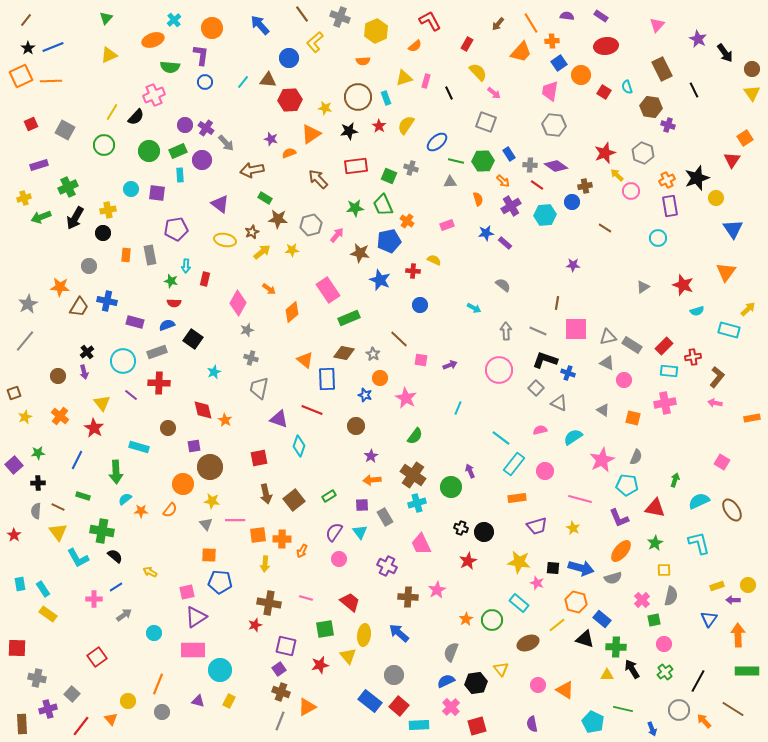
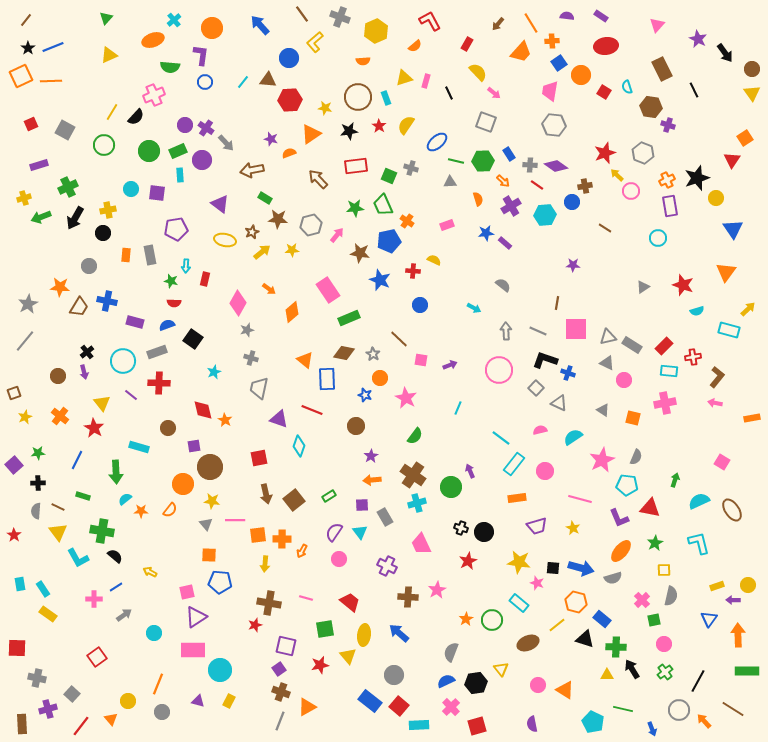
red triangle at (655, 508): moved 5 px left
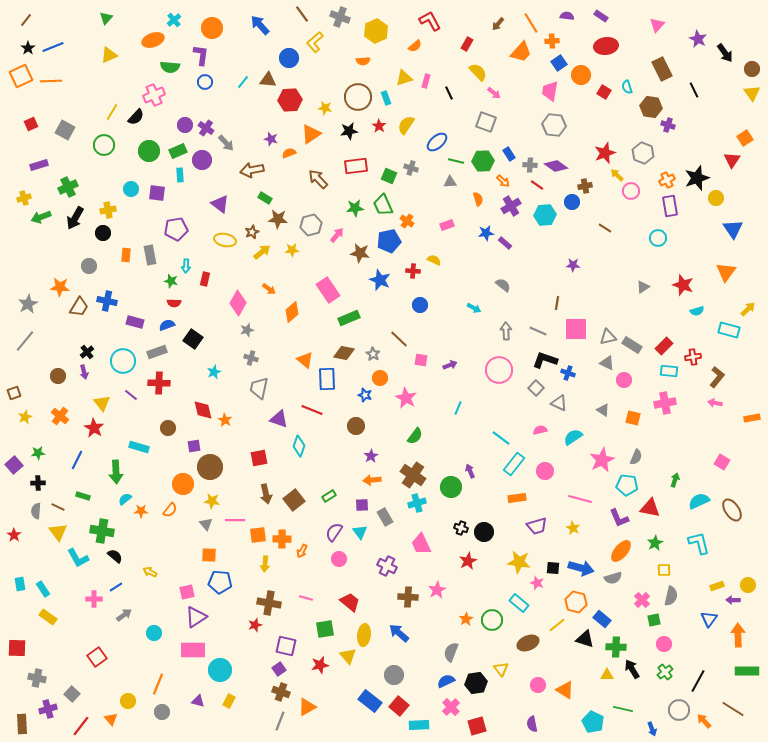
yellow rectangle at (48, 614): moved 3 px down
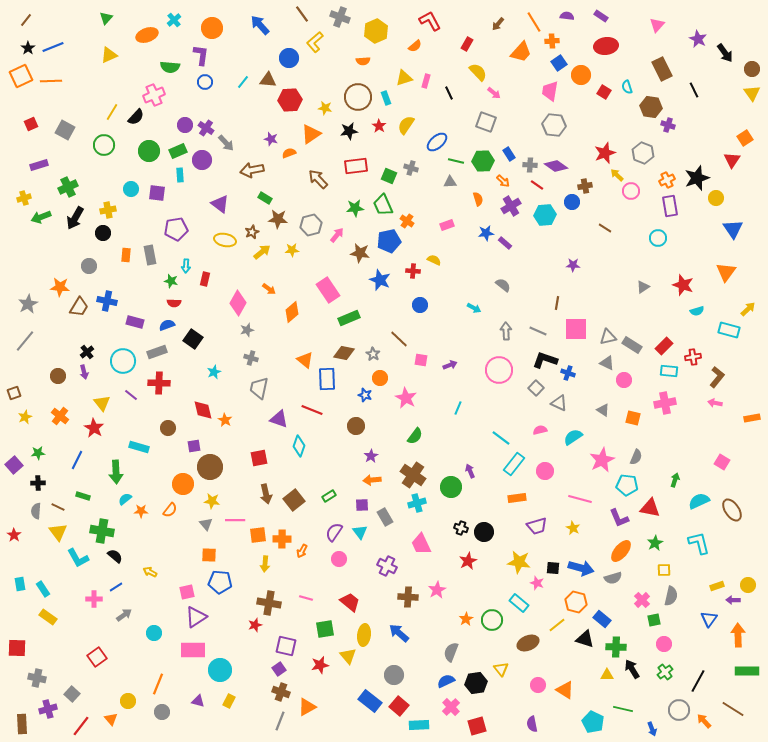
orange line at (531, 23): moved 3 px right, 1 px up
orange ellipse at (153, 40): moved 6 px left, 5 px up
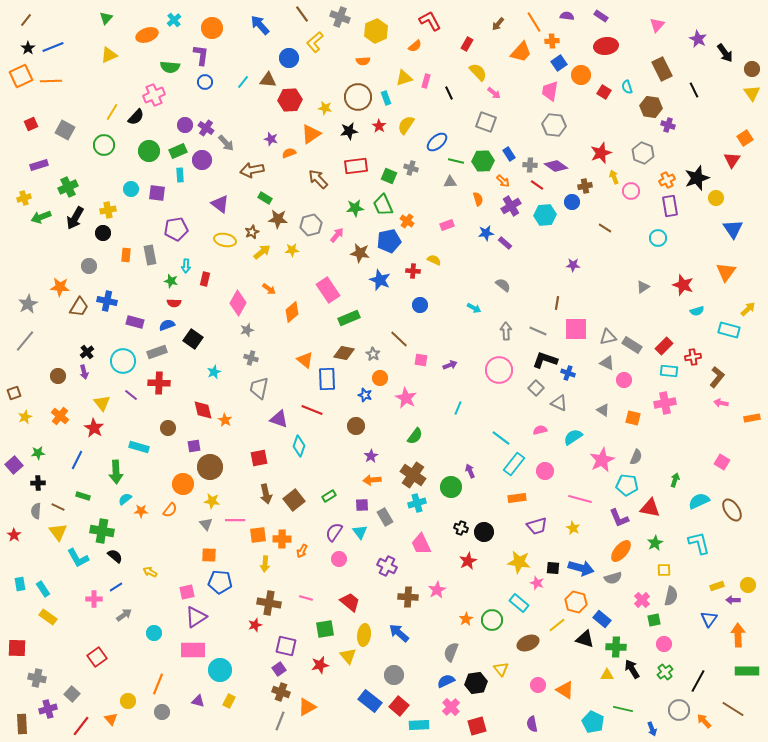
red star at (605, 153): moved 4 px left
yellow arrow at (617, 175): moved 3 px left, 2 px down; rotated 24 degrees clockwise
pink arrow at (715, 403): moved 6 px right
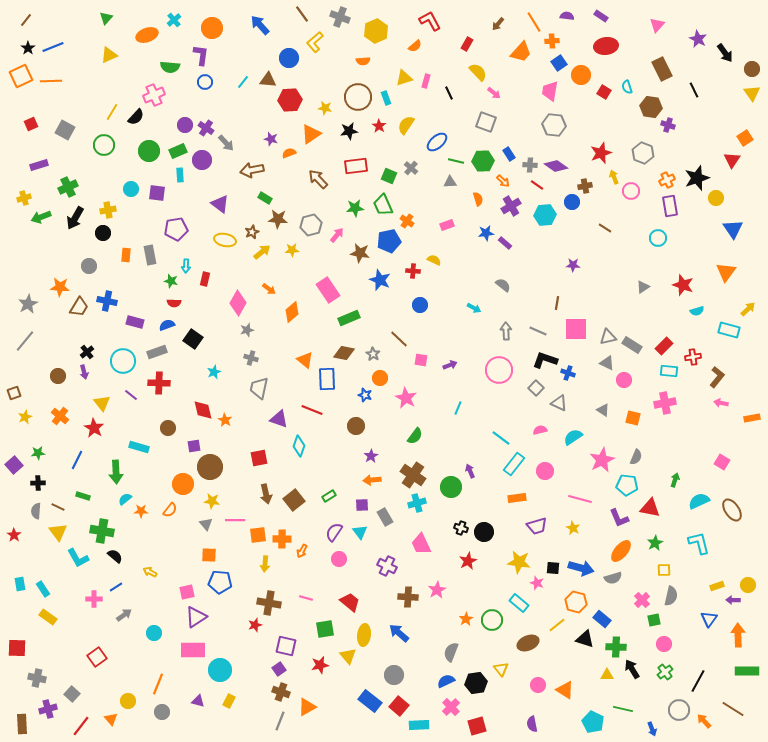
gray cross at (411, 168): rotated 24 degrees clockwise
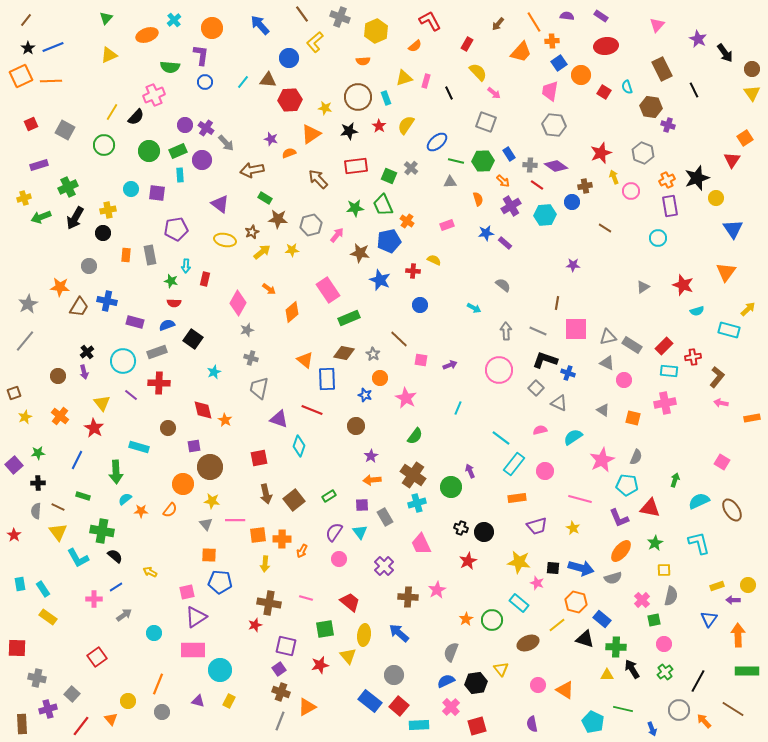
purple cross at (387, 566): moved 3 px left; rotated 18 degrees clockwise
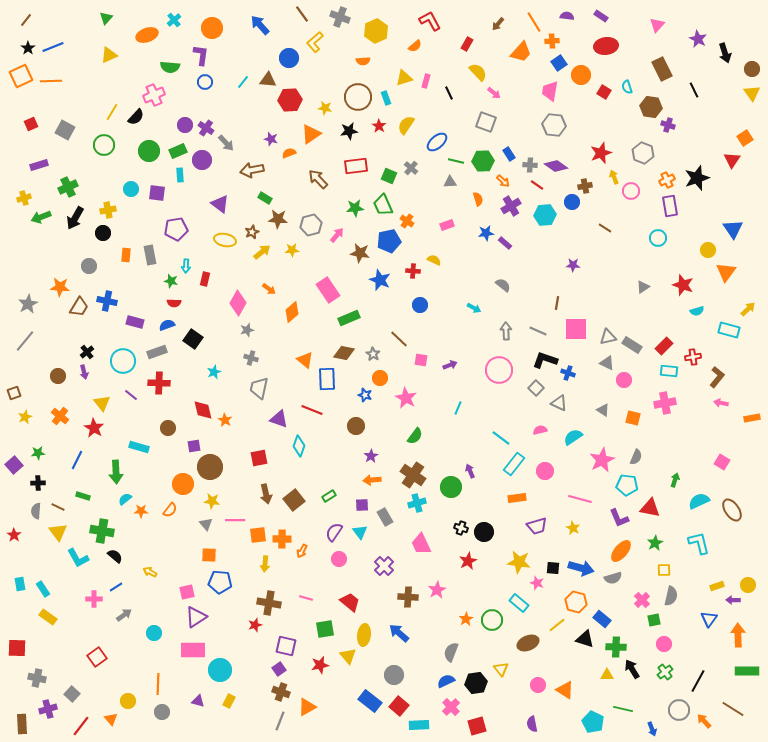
black arrow at (725, 53): rotated 18 degrees clockwise
yellow circle at (716, 198): moved 8 px left, 52 px down
orange line at (158, 684): rotated 20 degrees counterclockwise
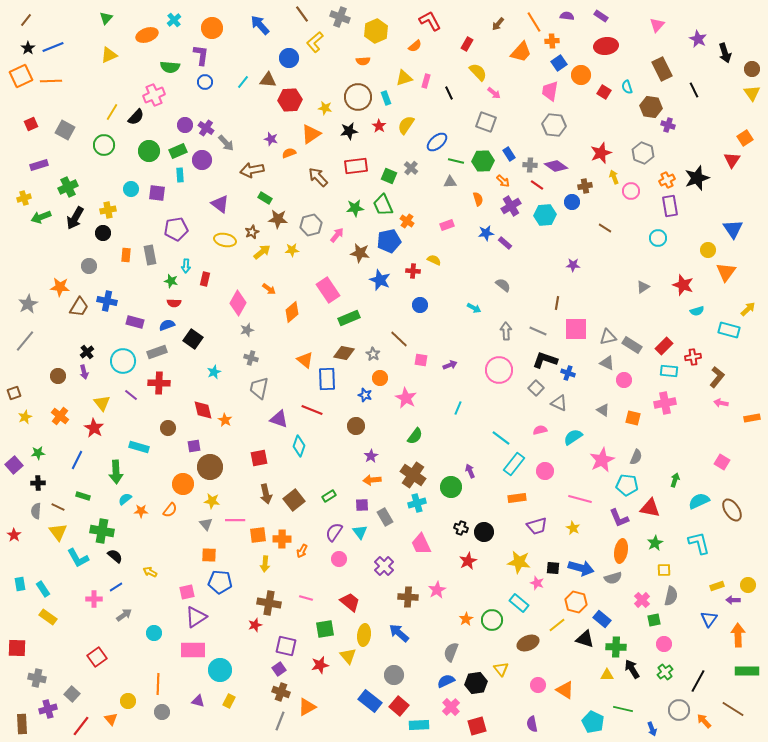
brown arrow at (318, 179): moved 2 px up
orange ellipse at (621, 551): rotated 30 degrees counterclockwise
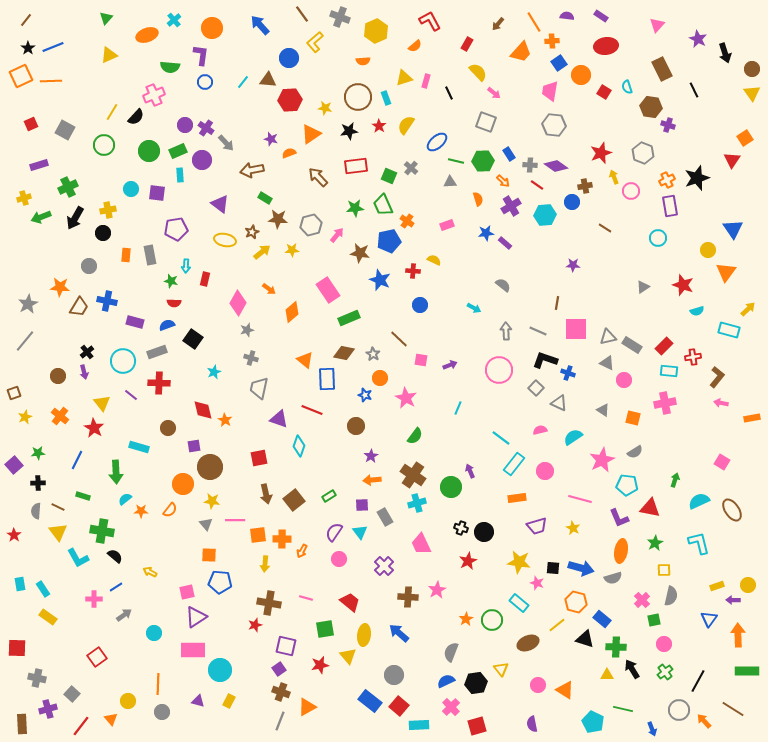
gray semicircle at (636, 457): moved 1 px left, 5 px up; rotated 35 degrees clockwise
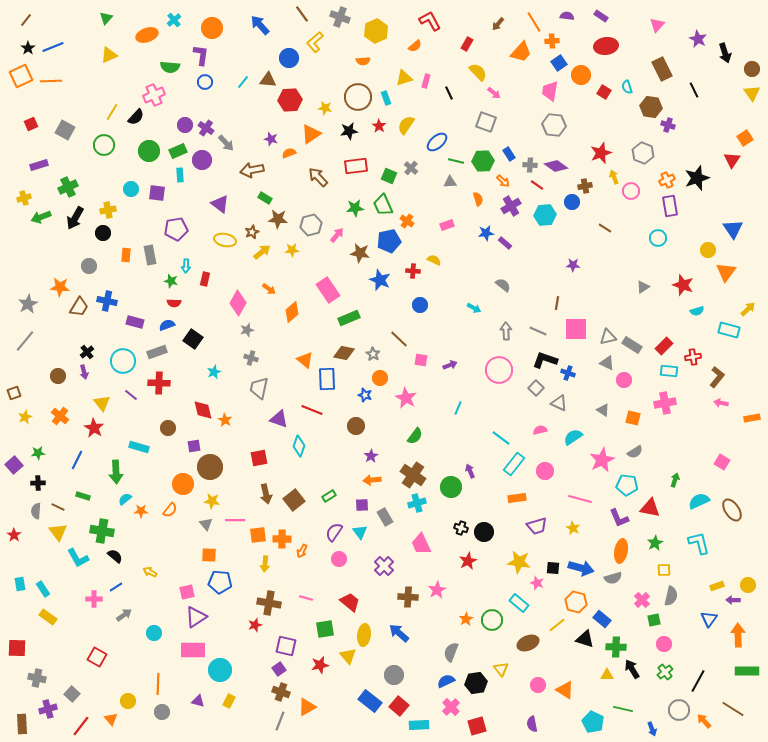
red square at (97, 657): rotated 24 degrees counterclockwise
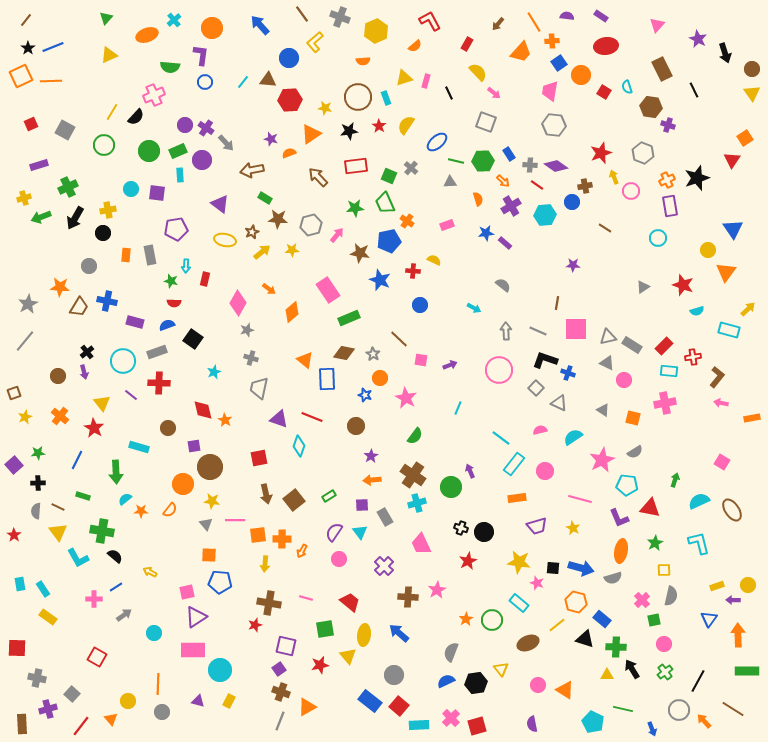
green trapezoid at (383, 205): moved 2 px right, 2 px up
red line at (312, 410): moved 7 px down
pink cross at (451, 707): moved 11 px down
